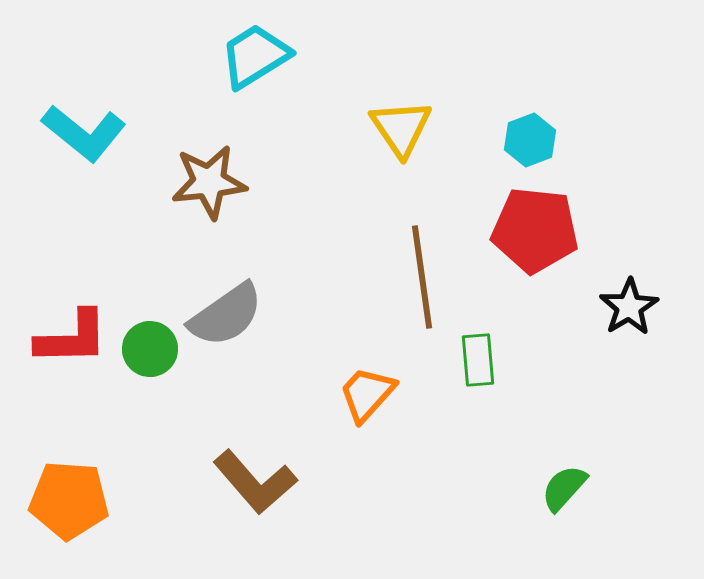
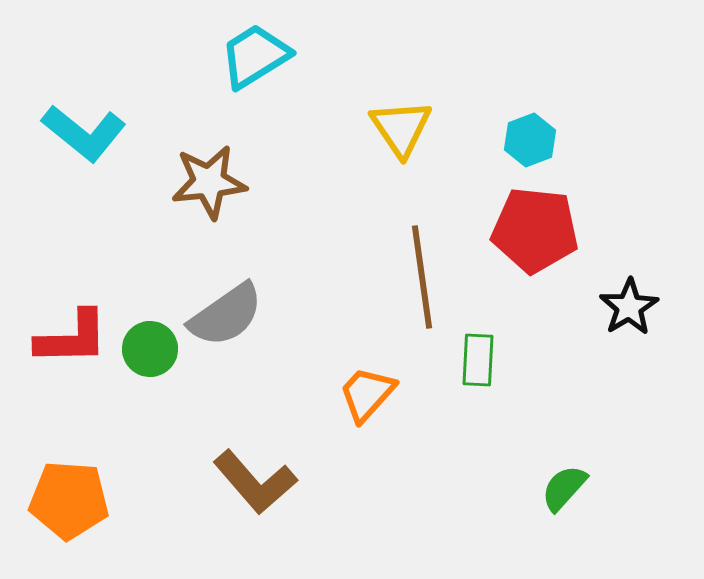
green rectangle: rotated 8 degrees clockwise
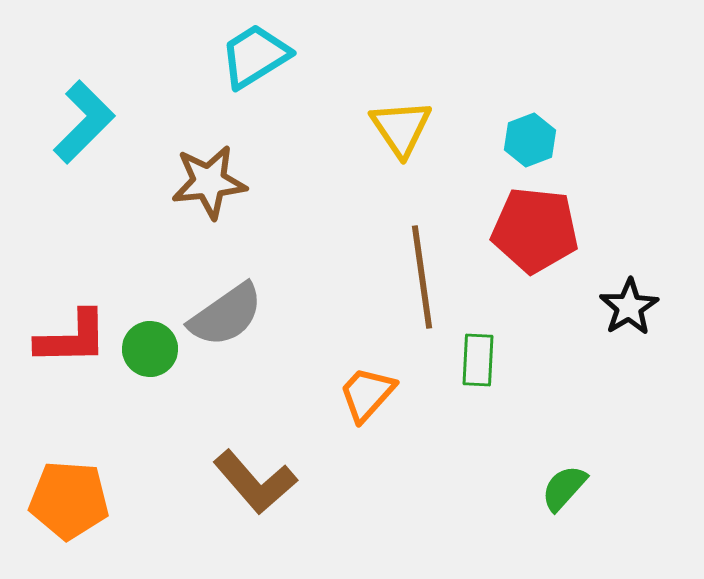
cyan L-shape: moved 11 px up; rotated 84 degrees counterclockwise
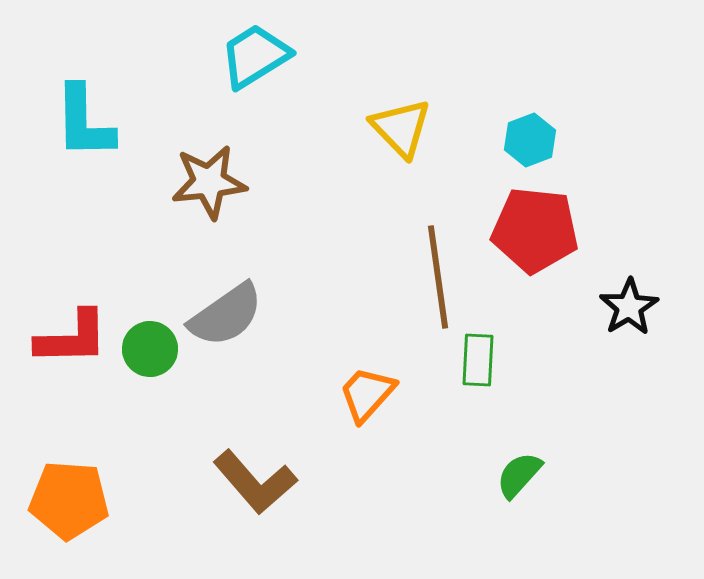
cyan L-shape: rotated 134 degrees clockwise
yellow triangle: rotated 10 degrees counterclockwise
brown line: moved 16 px right
green semicircle: moved 45 px left, 13 px up
